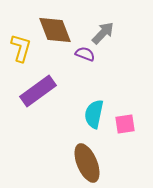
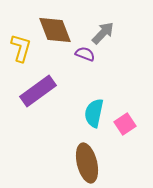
cyan semicircle: moved 1 px up
pink square: rotated 25 degrees counterclockwise
brown ellipse: rotated 9 degrees clockwise
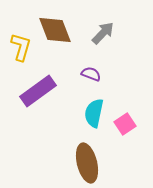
yellow L-shape: moved 1 px up
purple semicircle: moved 6 px right, 20 px down
